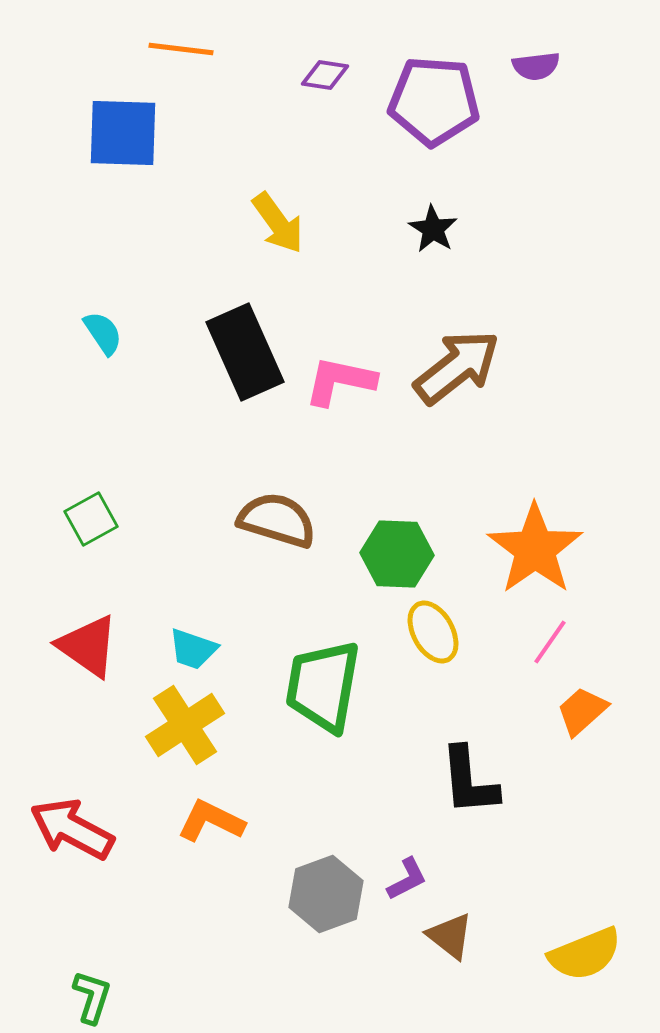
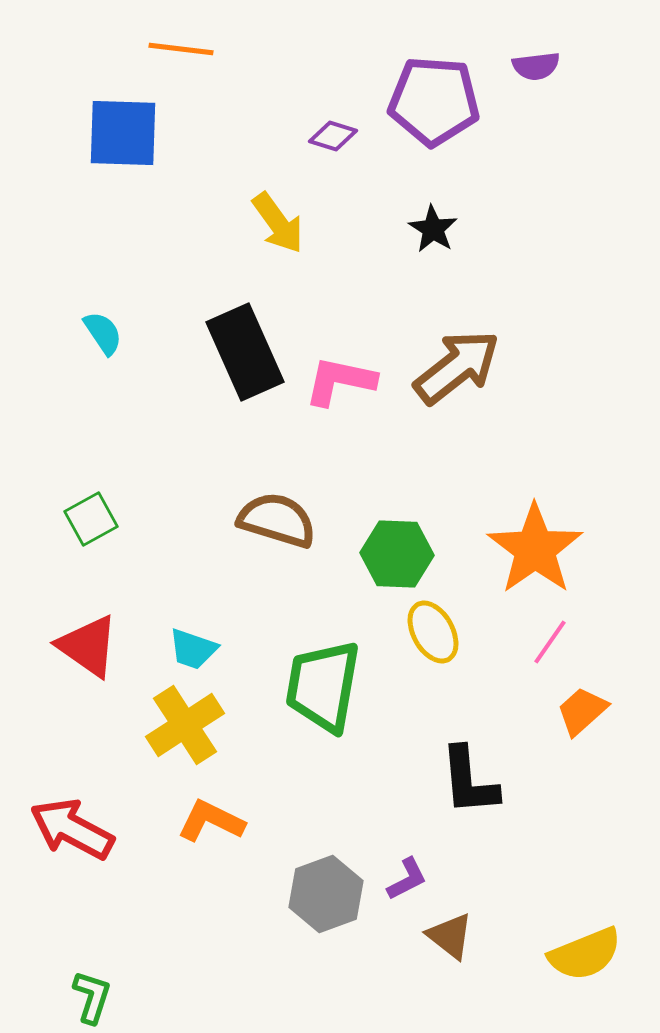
purple diamond: moved 8 px right, 61 px down; rotated 9 degrees clockwise
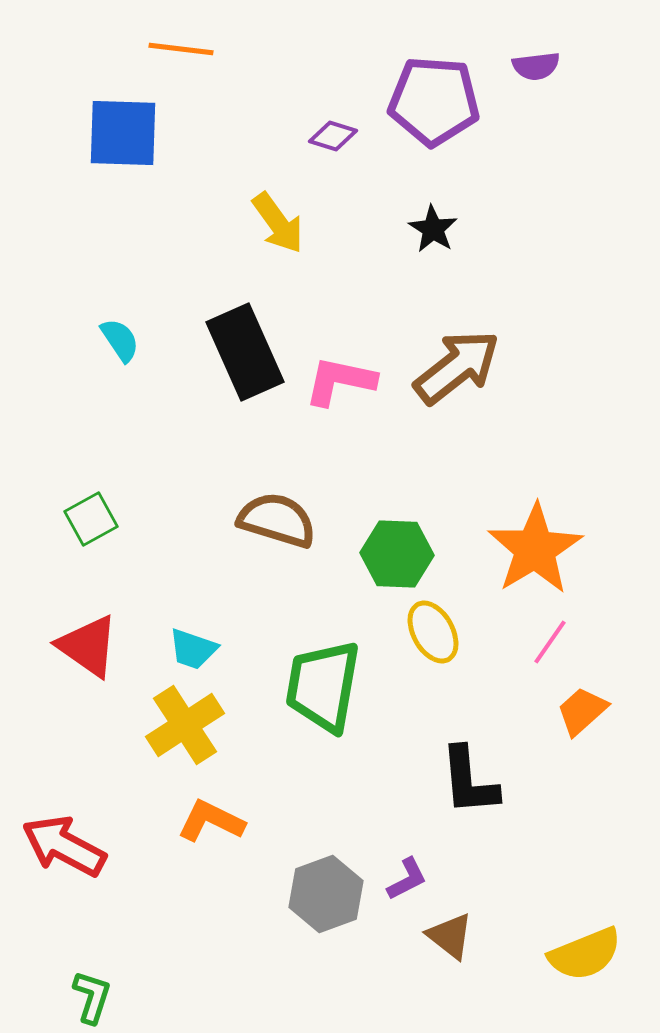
cyan semicircle: moved 17 px right, 7 px down
orange star: rotated 4 degrees clockwise
red arrow: moved 8 px left, 17 px down
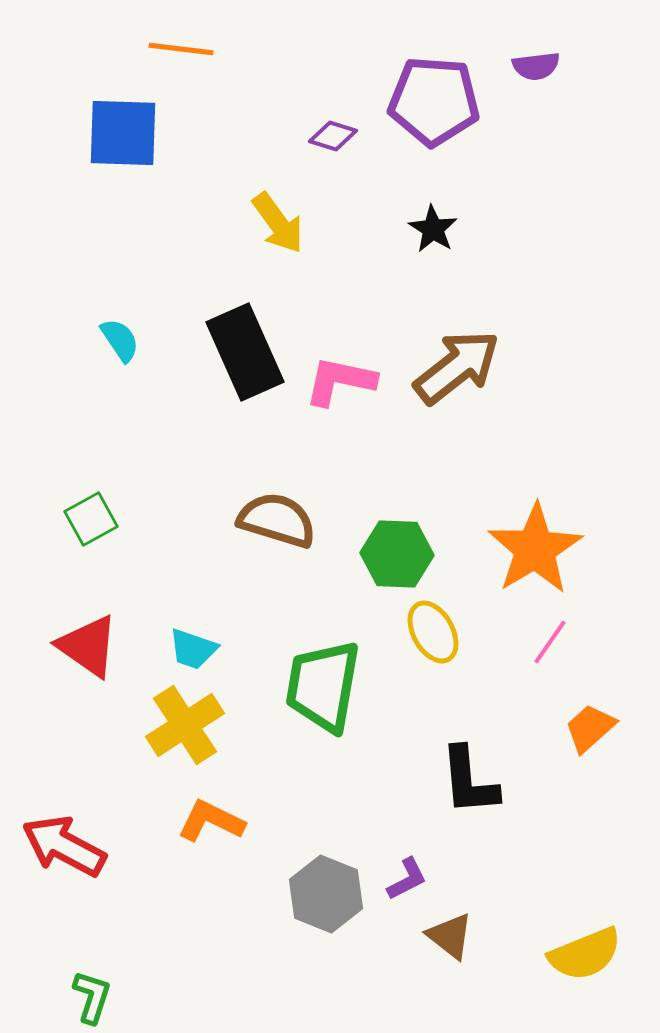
orange trapezoid: moved 8 px right, 17 px down
gray hexagon: rotated 18 degrees counterclockwise
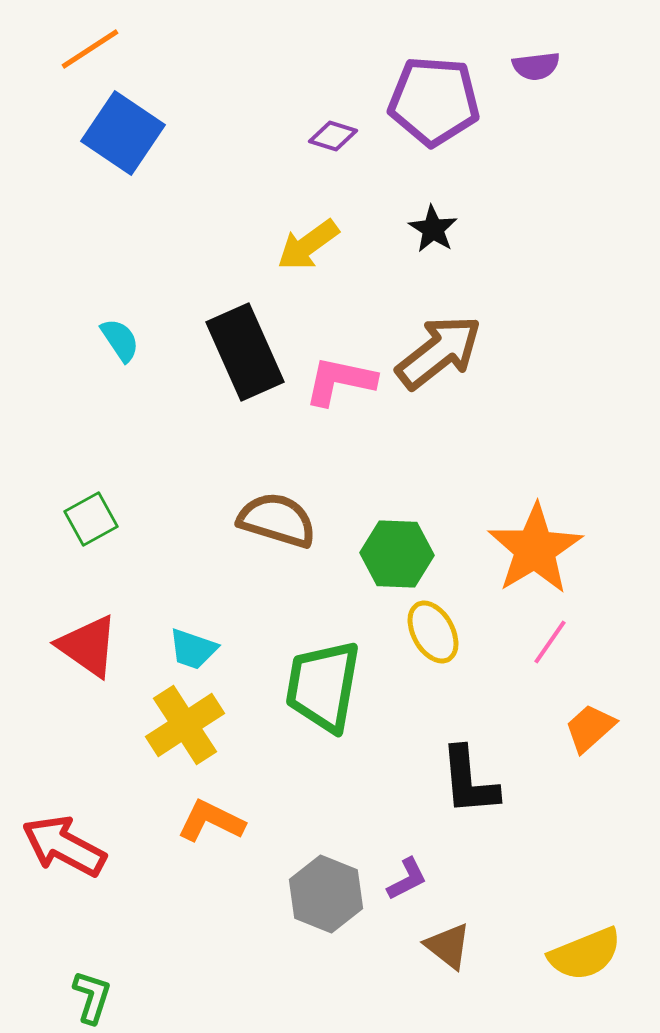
orange line: moved 91 px left; rotated 40 degrees counterclockwise
blue square: rotated 32 degrees clockwise
yellow arrow: moved 30 px right, 22 px down; rotated 90 degrees clockwise
brown arrow: moved 18 px left, 15 px up
brown triangle: moved 2 px left, 10 px down
